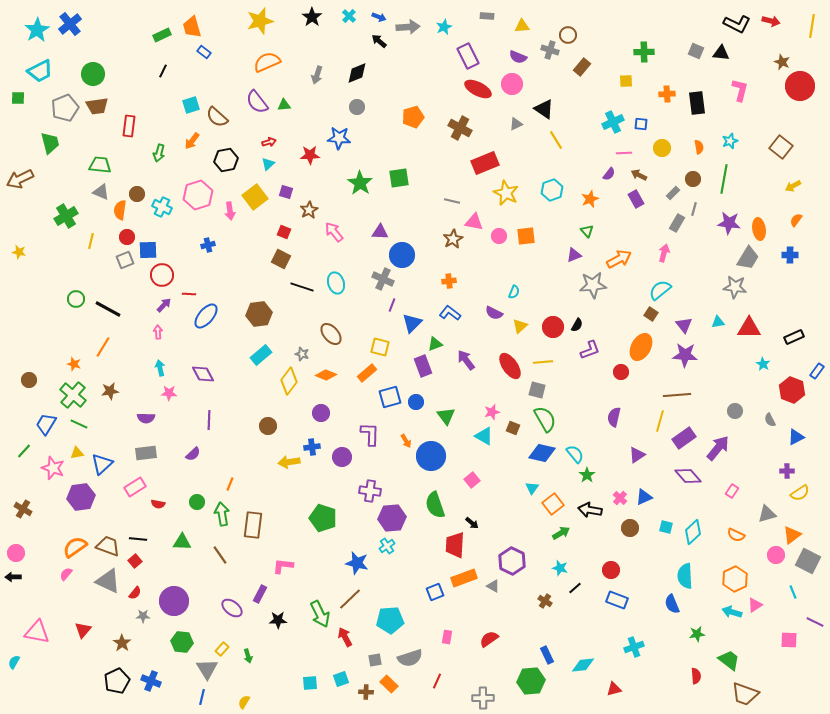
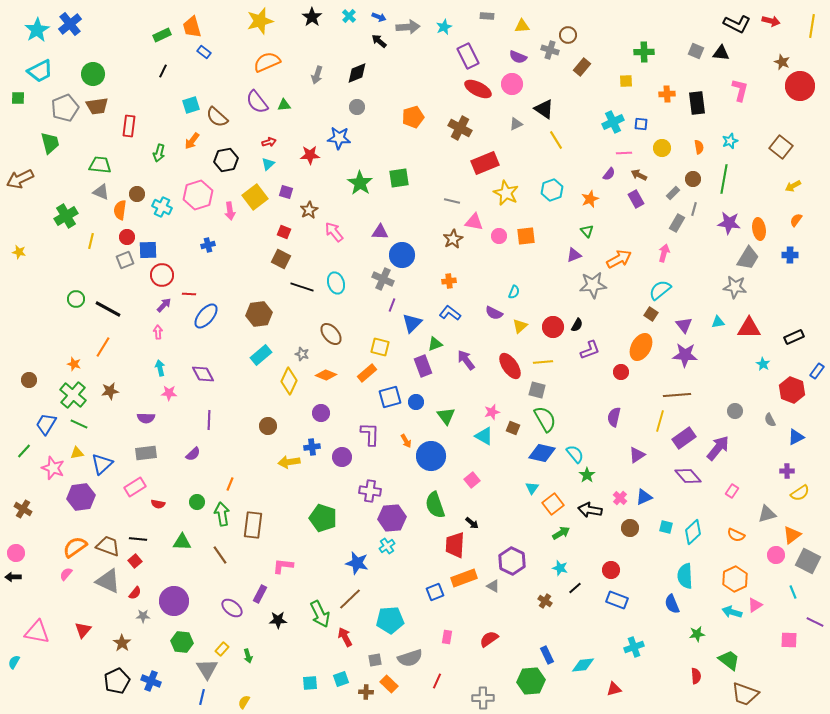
yellow diamond at (289, 381): rotated 12 degrees counterclockwise
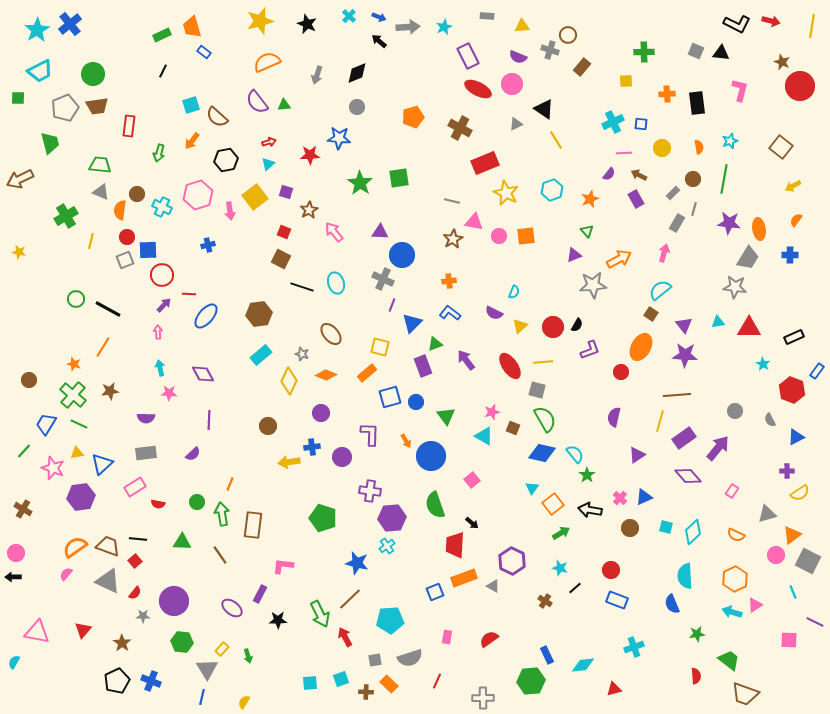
black star at (312, 17): moved 5 px left, 7 px down; rotated 12 degrees counterclockwise
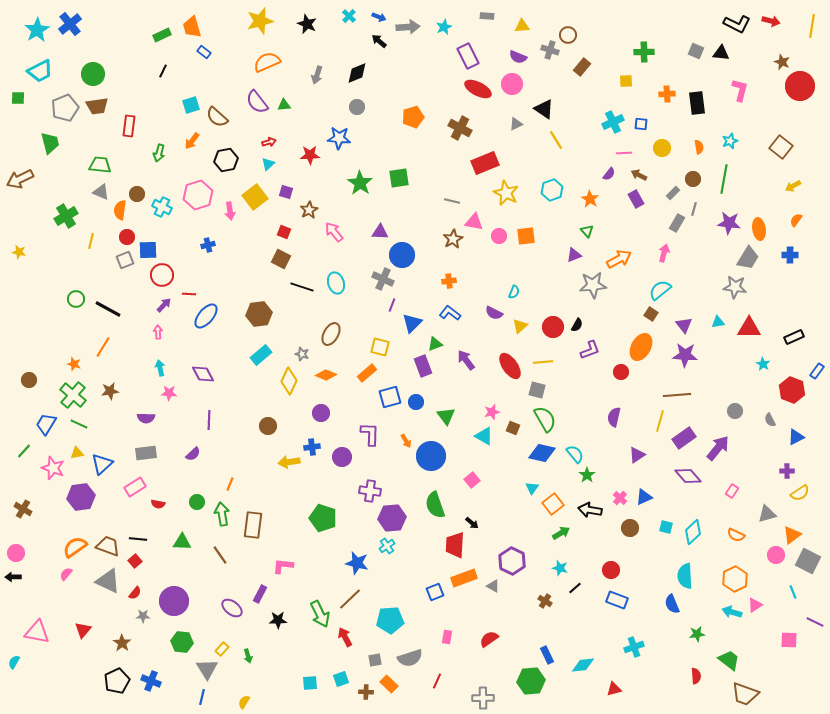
orange star at (590, 199): rotated 18 degrees counterclockwise
brown ellipse at (331, 334): rotated 70 degrees clockwise
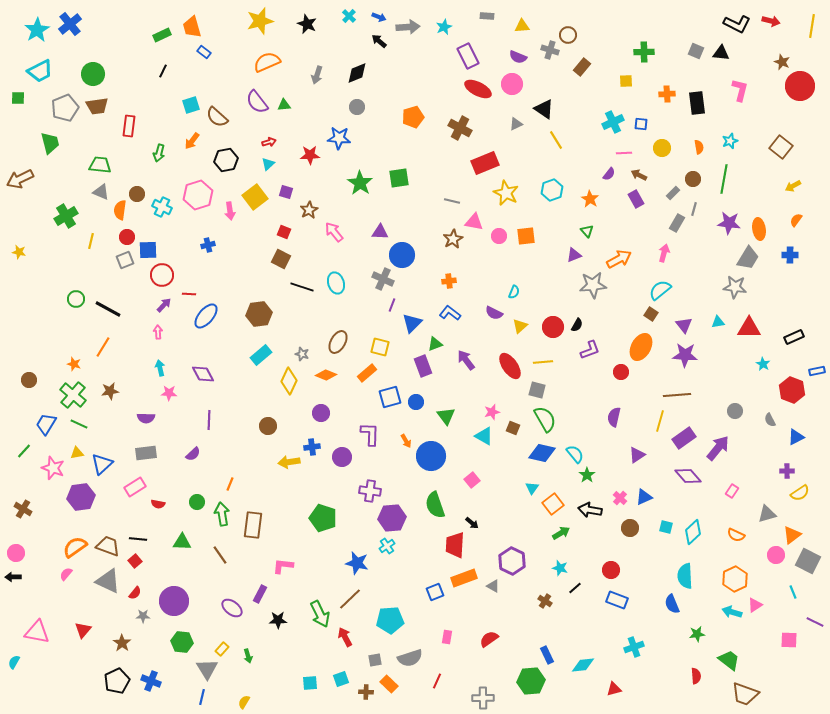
brown ellipse at (331, 334): moved 7 px right, 8 px down
blue rectangle at (817, 371): rotated 42 degrees clockwise
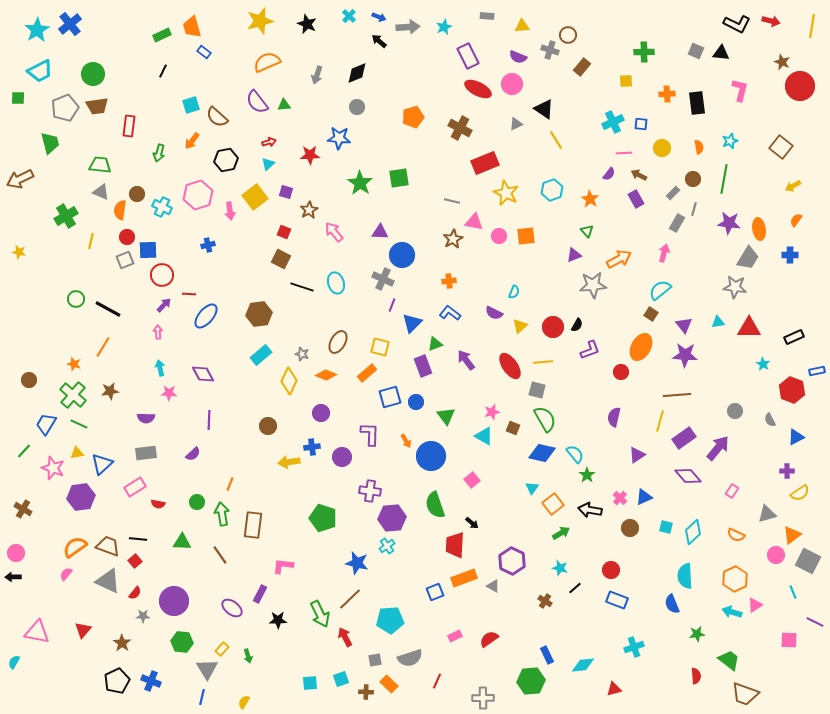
pink rectangle at (447, 637): moved 8 px right, 1 px up; rotated 56 degrees clockwise
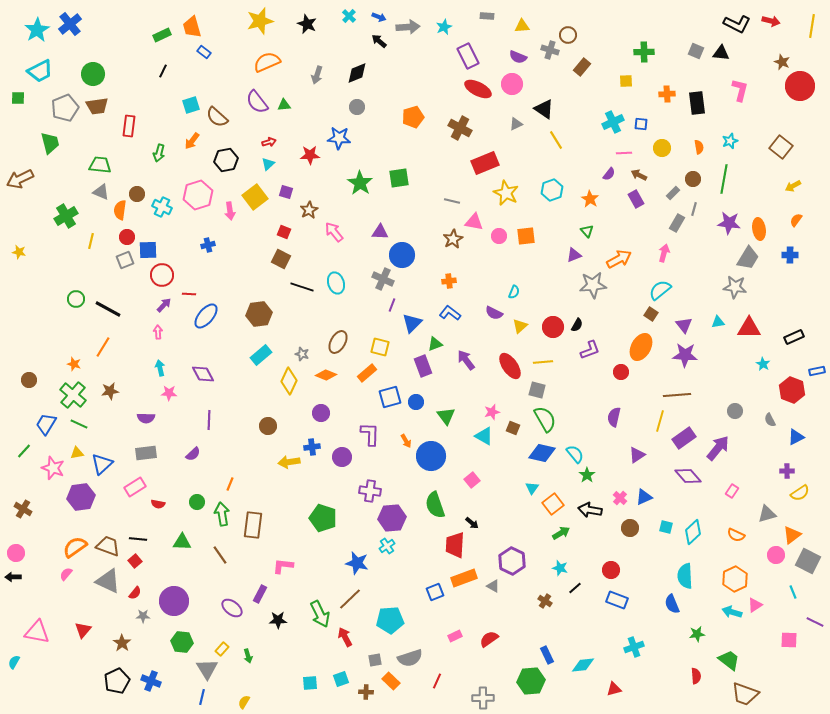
orange rectangle at (389, 684): moved 2 px right, 3 px up
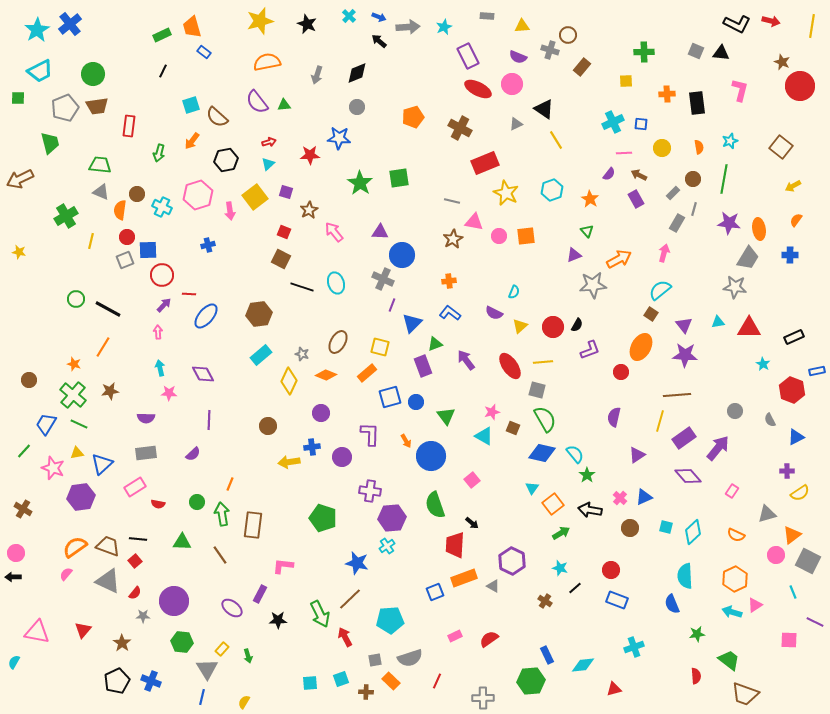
orange semicircle at (267, 62): rotated 12 degrees clockwise
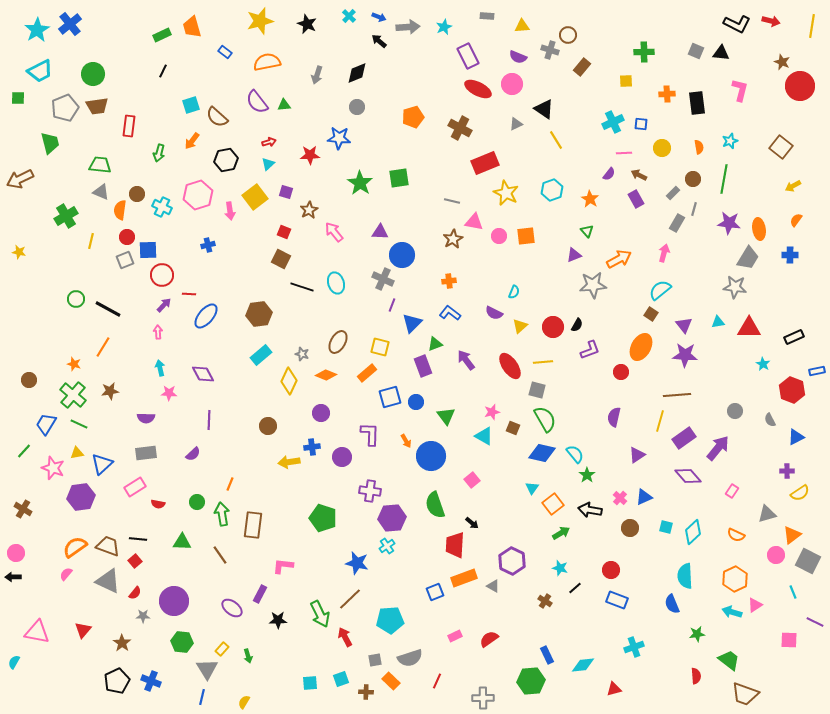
blue rectangle at (204, 52): moved 21 px right
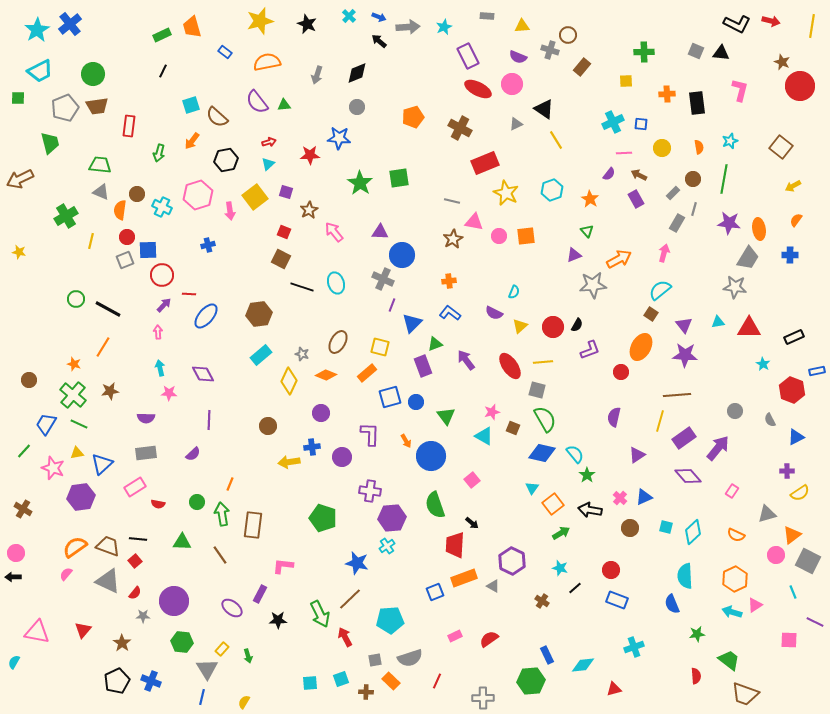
brown cross at (545, 601): moved 3 px left
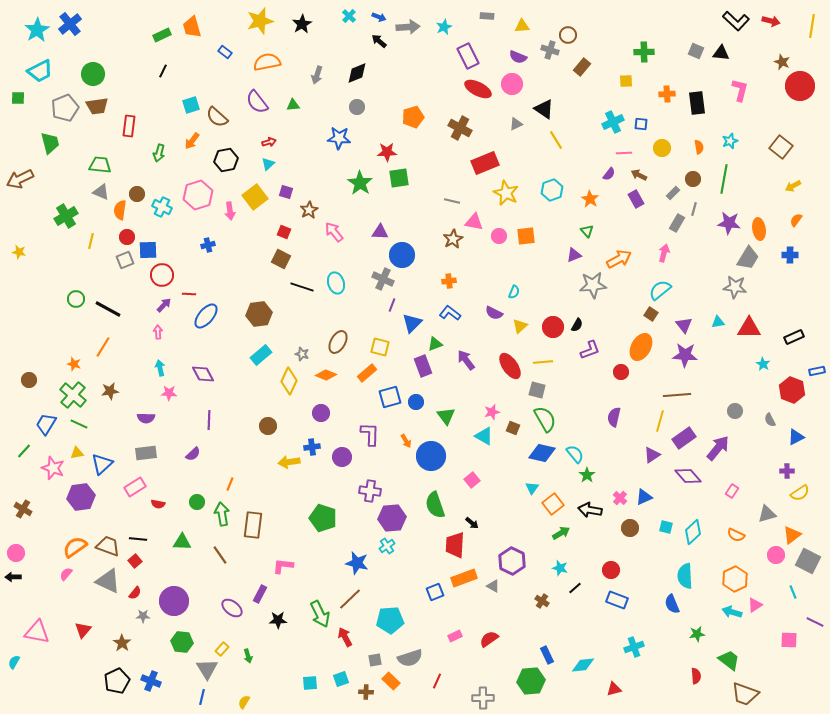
black star at (307, 24): moved 5 px left; rotated 18 degrees clockwise
black L-shape at (737, 24): moved 1 px left, 3 px up; rotated 16 degrees clockwise
green triangle at (284, 105): moved 9 px right
red star at (310, 155): moved 77 px right, 3 px up
purple triangle at (637, 455): moved 15 px right
